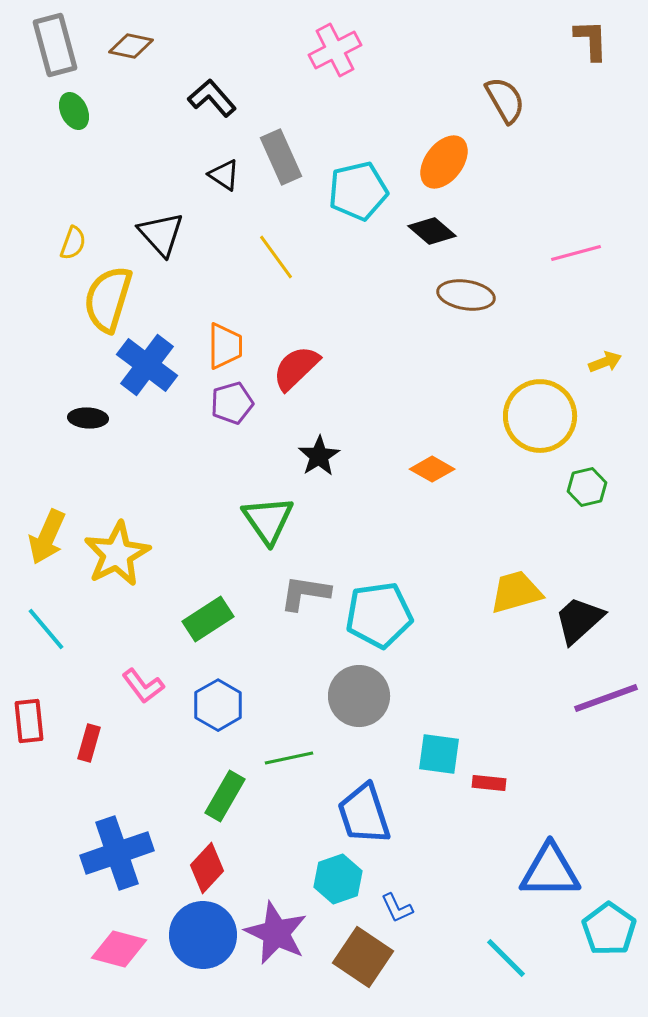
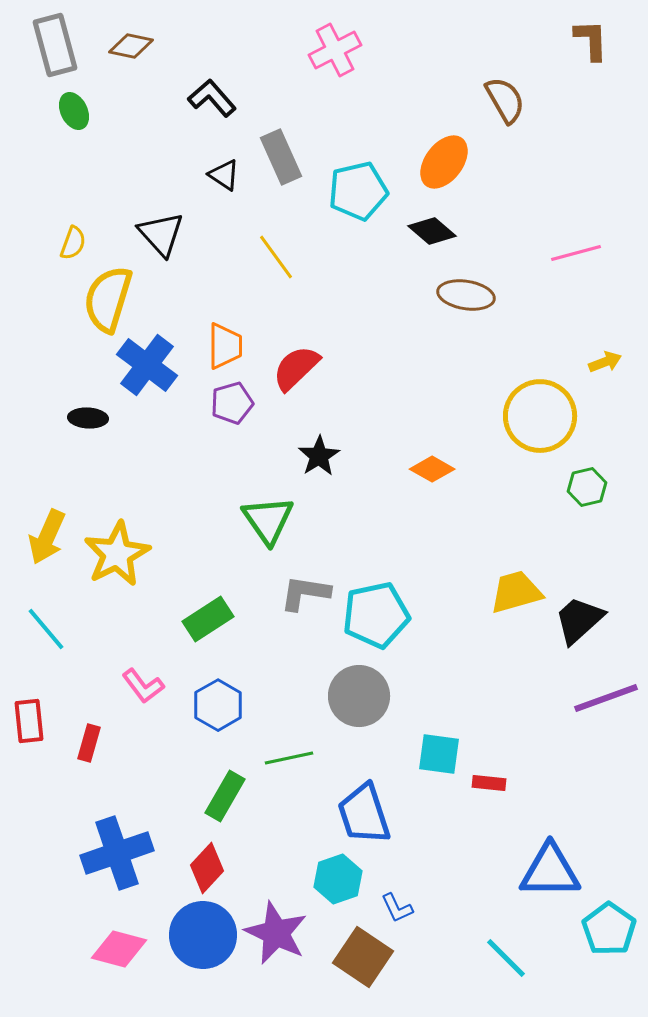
cyan pentagon at (379, 615): moved 3 px left; rotated 4 degrees counterclockwise
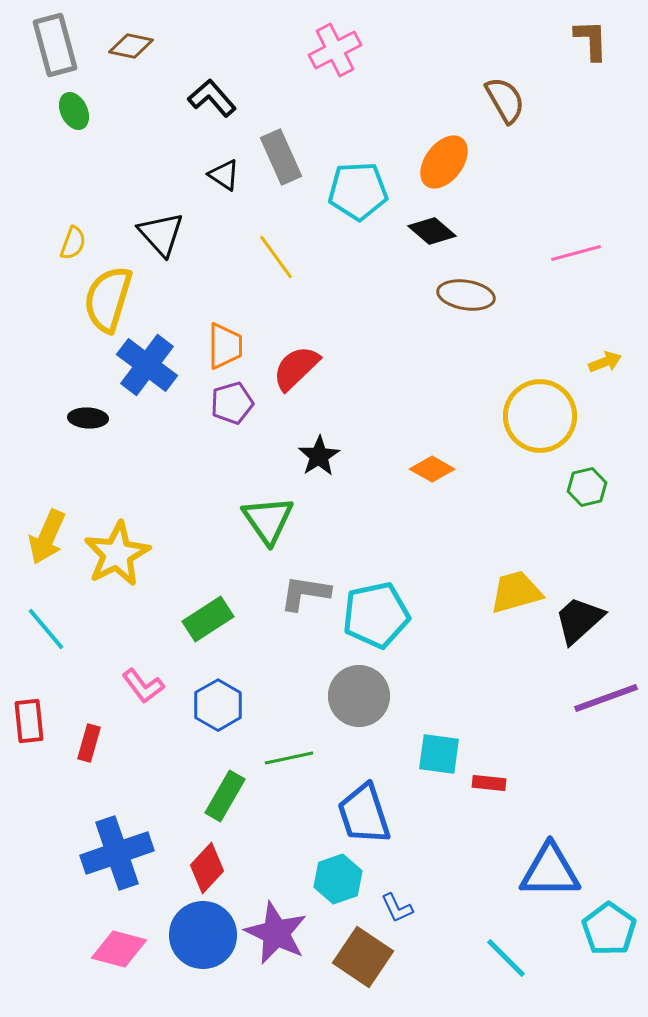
cyan pentagon at (358, 191): rotated 10 degrees clockwise
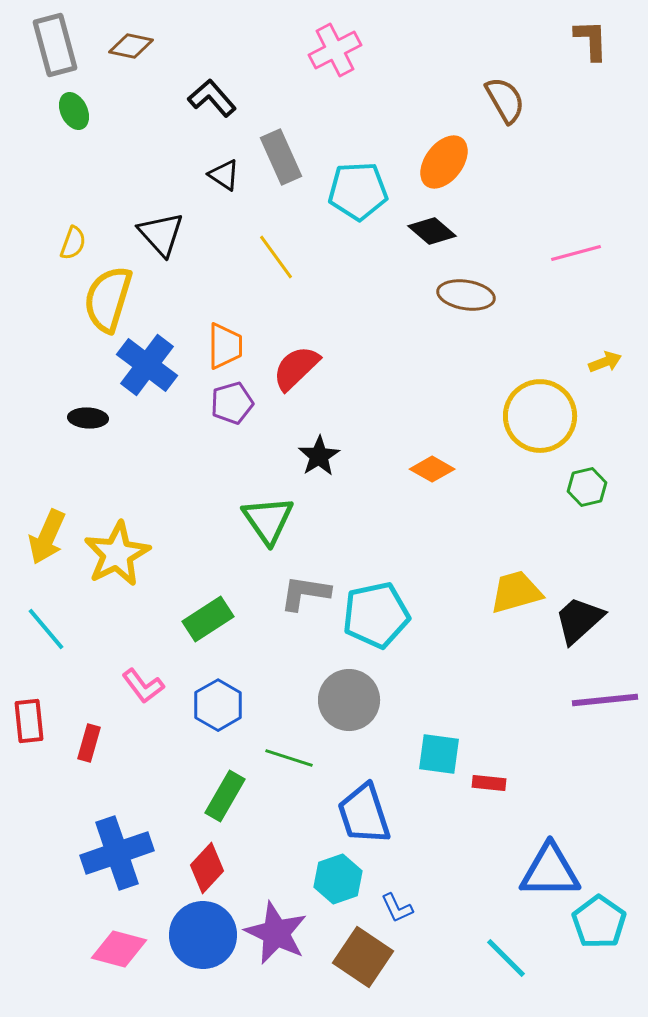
gray circle at (359, 696): moved 10 px left, 4 px down
purple line at (606, 698): moved 1 px left, 2 px down; rotated 14 degrees clockwise
green line at (289, 758): rotated 30 degrees clockwise
cyan pentagon at (609, 929): moved 10 px left, 7 px up
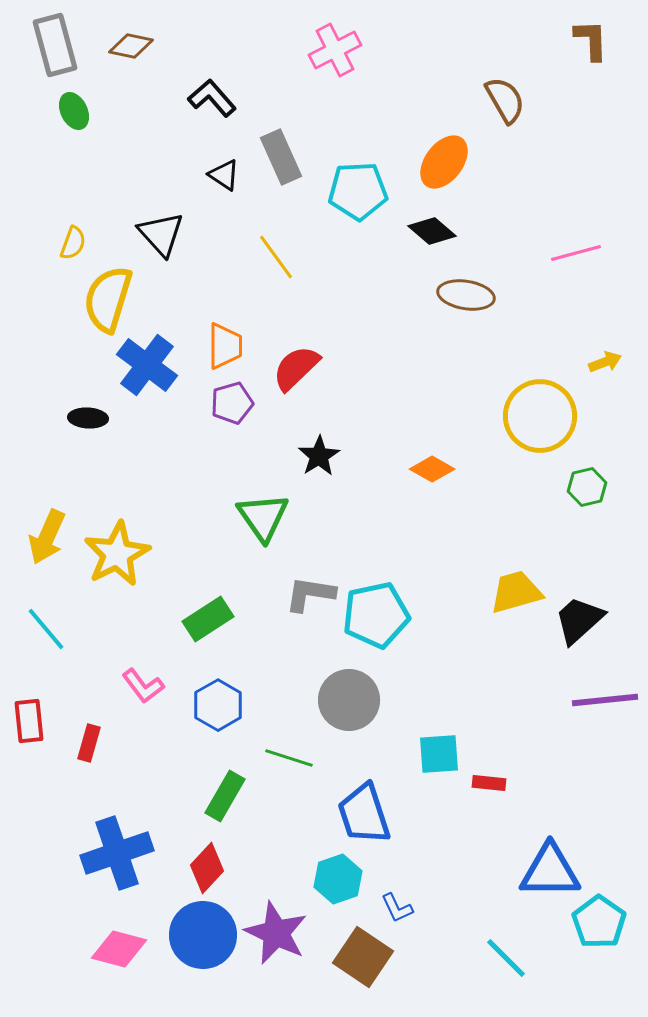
green triangle at (268, 520): moved 5 px left, 3 px up
gray L-shape at (305, 593): moved 5 px right, 1 px down
cyan square at (439, 754): rotated 12 degrees counterclockwise
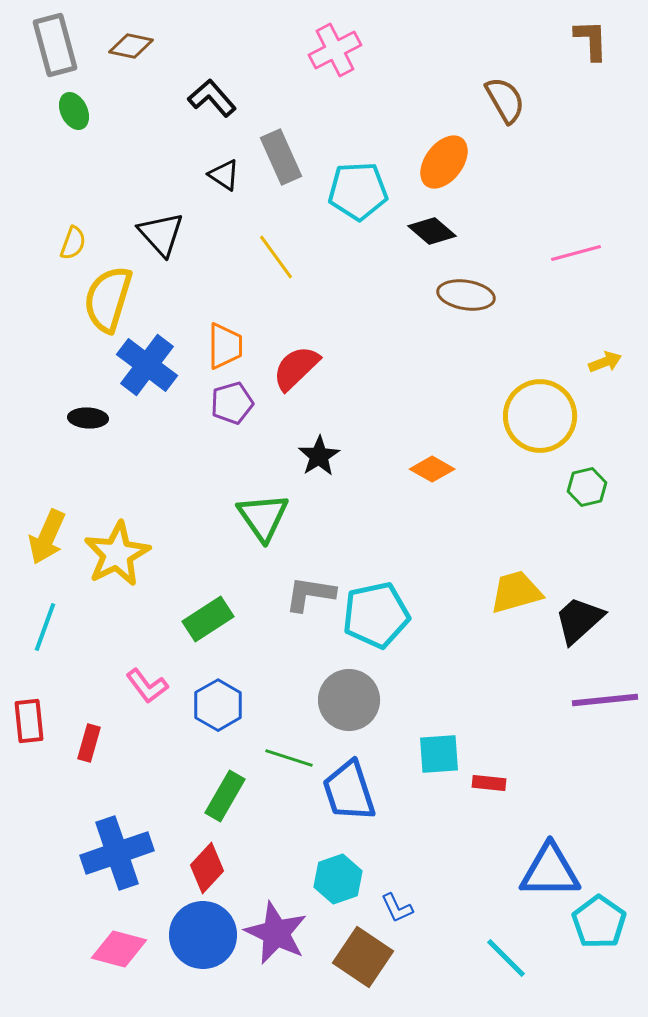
cyan line at (46, 629): moved 1 px left, 2 px up; rotated 60 degrees clockwise
pink L-shape at (143, 686): moved 4 px right
blue trapezoid at (364, 814): moved 15 px left, 23 px up
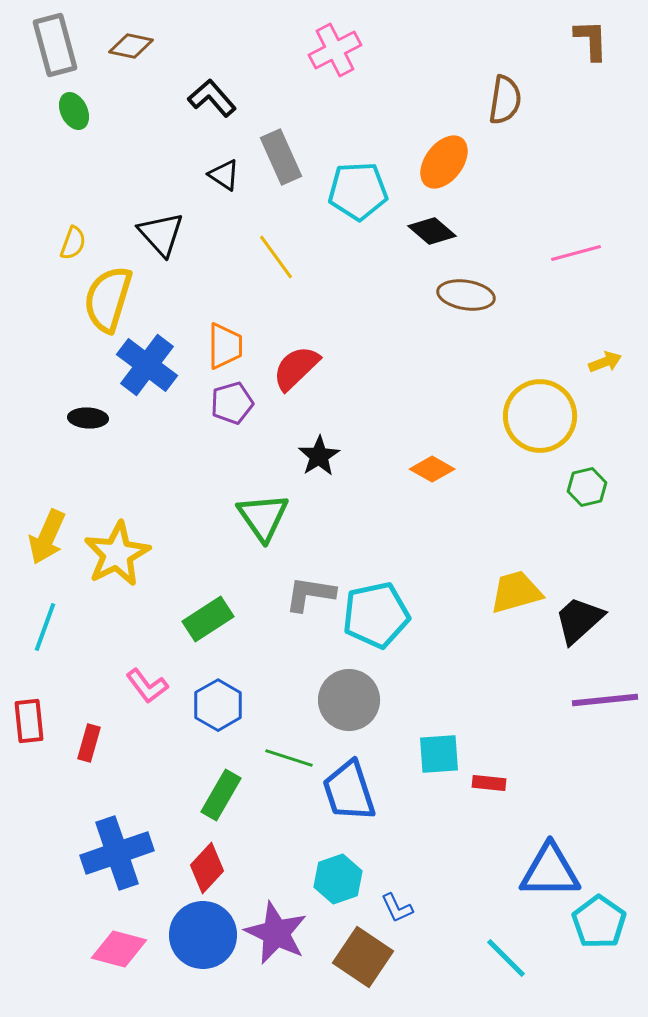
brown semicircle at (505, 100): rotated 39 degrees clockwise
green rectangle at (225, 796): moved 4 px left, 1 px up
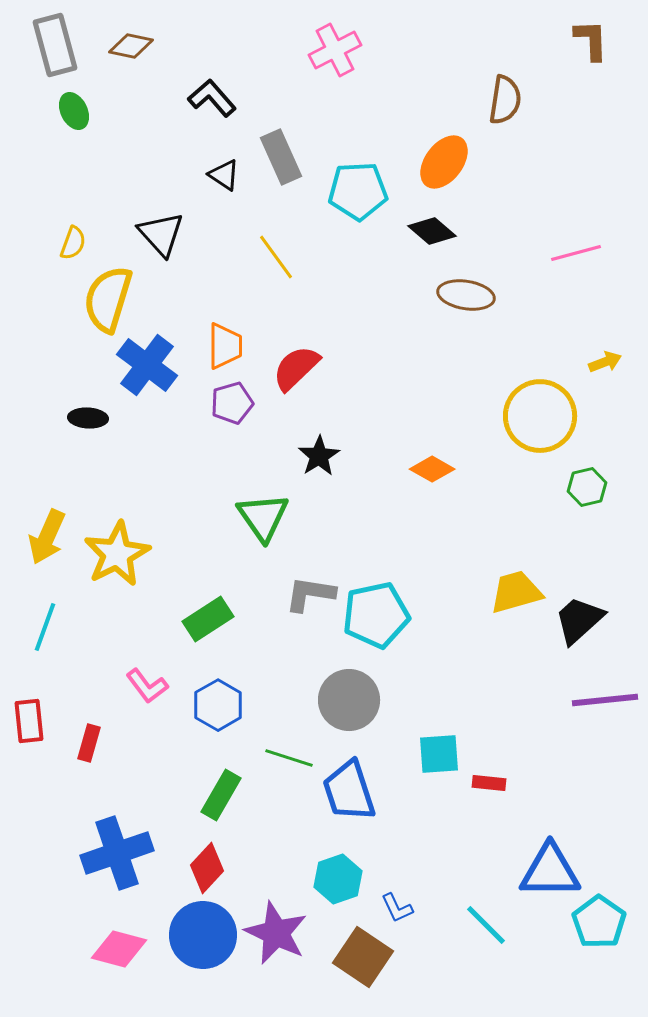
cyan line at (506, 958): moved 20 px left, 33 px up
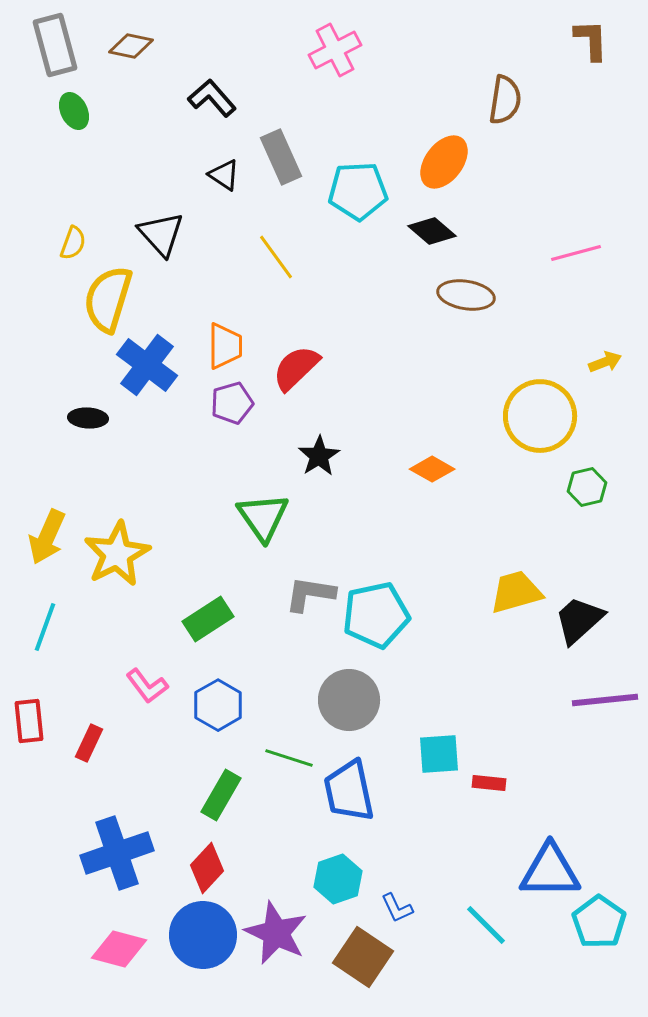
red rectangle at (89, 743): rotated 9 degrees clockwise
blue trapezoid at (349, 791): rotated 6 degrees clockwise
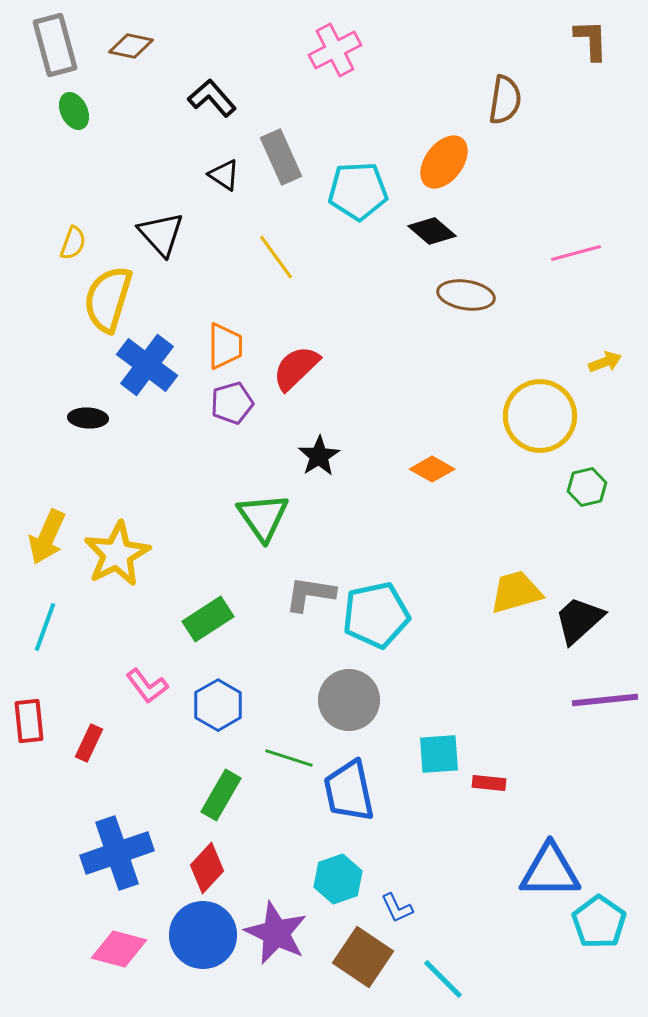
cyan line at (486, 925): moved 43 px left, 54 px down
